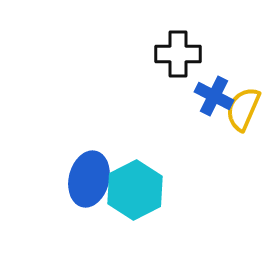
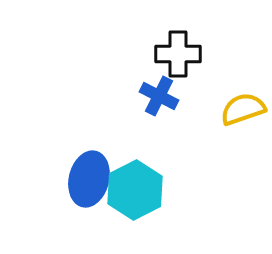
blue cross: moved 55 px left
yellow semicircle: rotated 48 degrees clockwise
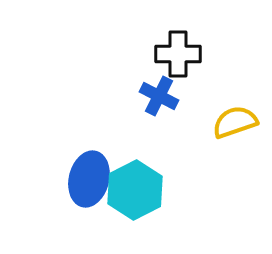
yellow semicircle: moved 8 px left, 13 px down
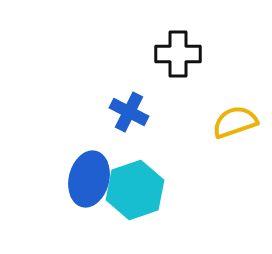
blue cross: moved 30 px left, 16 px down
cyan hexagon: rotated 8 degrees clockwise
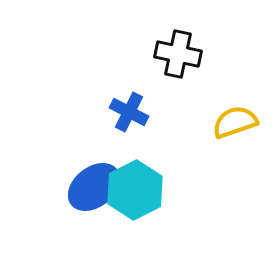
black cross: rotated 12 degrees clockwise
blue ellipse: moved 5 px right, 8 px down; rotated 38 degrees clockwise
cyan hexagon: rotated 8 degrees counterclockwise
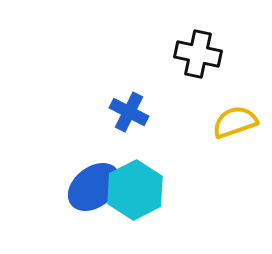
black cross: moved 20 px right
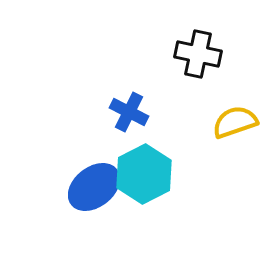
cyan hexagon: moved 9 px right, 16 px up
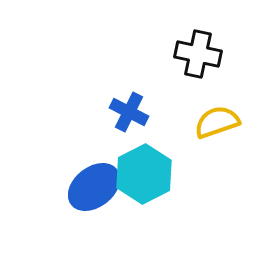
yellow semicircle: moved 18 px left
